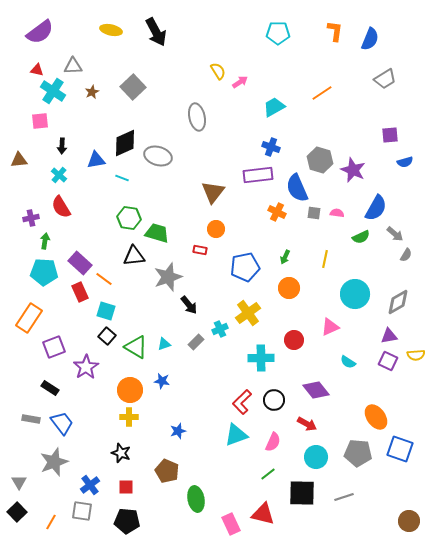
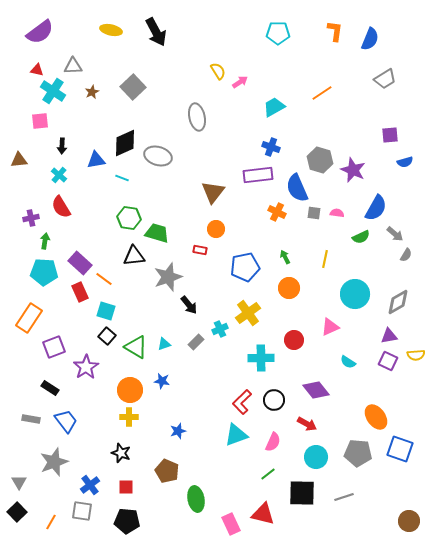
green arrow at (285, 257): rotated 128 degrees clockwise
blue trapezoid at (62, 423): moved 4 px right, 2 px up
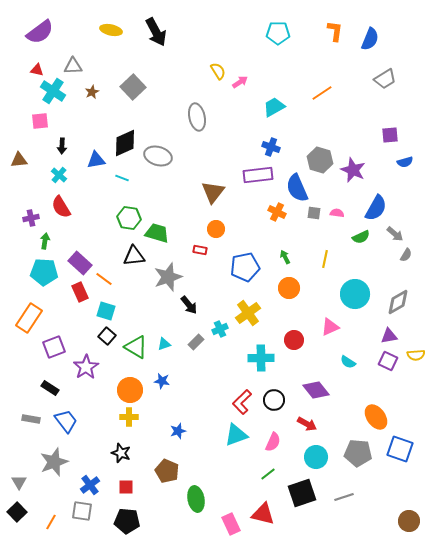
black square at (302, 493): rotated 20 degrees counterclockwise
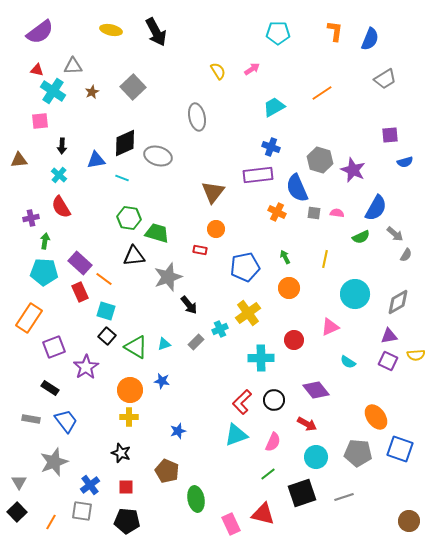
pink arrow at (240, 82): moved 12 px right, 13 px up
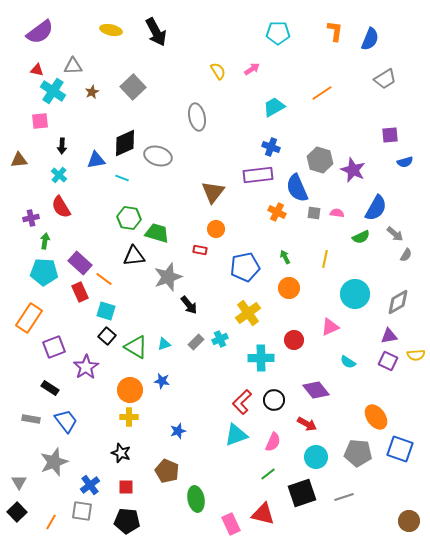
cyan cross at (220, 329): moved 10 px down
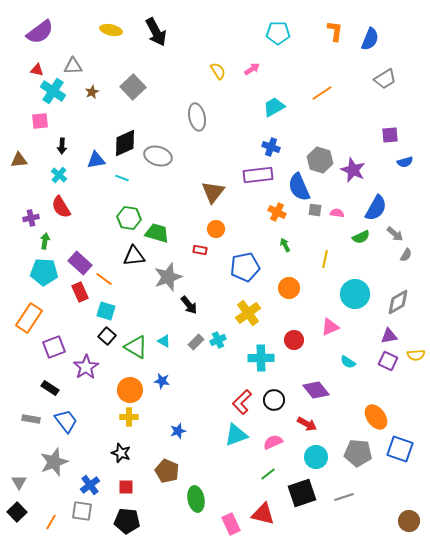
blue semicircle at (297, 188): moved 2 px right, 1 px up
gray square at (314, 213): moved 1 px right, 3 px up
green arrow at (285, 257): moved 12 px up
cyan cross at (220, 339): moved 2 px left, 1 px down
cyan triangle at (164, 344): moved 3 px up; rotated 48 degrees clockwise
pink semicircle at (273, 442): rotated 138 degrees counterclockwise
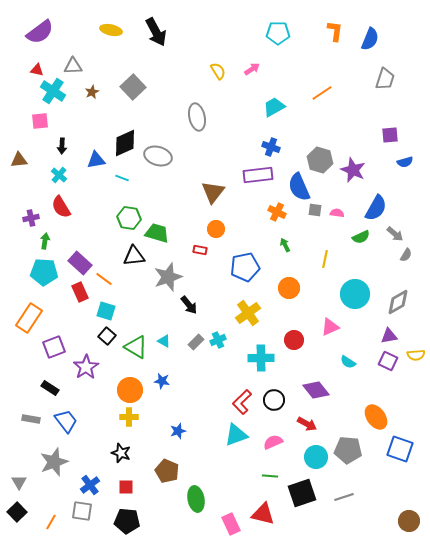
gray trapezoid at (385, 79): rotated 40 degrees counterclockwise
gray pentagon at (358, 453): moved 10 px left, 3 px up
green line at (268, 474): moved 2 px right, 2 px down; rotated 42 degrees clockwise
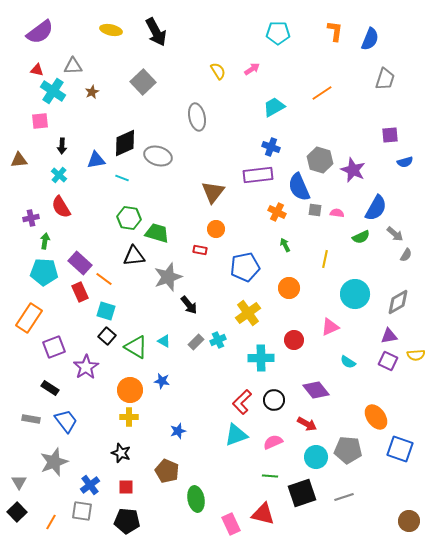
gray square at (133, 87): moved 10 px right, 5 px up
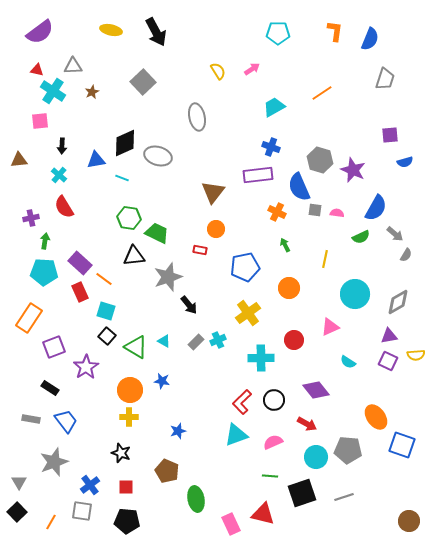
red semicircle at (61, 207): moved 3 px right
green trapezoid at (157, 233): rotated 10 degrees clockwise
blue square at (400, 449): moved 2 px right, 4 px up
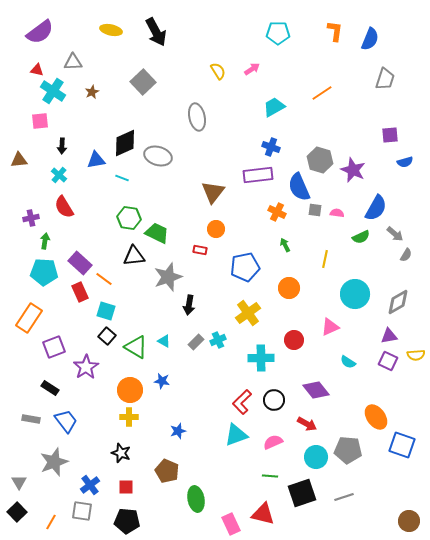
gray triangle at (73, 66): moved 4 px up
black arrow at (189, 305): rotated 48 degrees clockwise
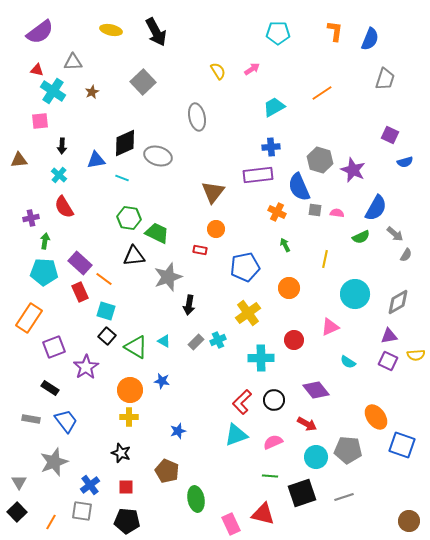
purple square at (390, 135): rotated 30 degrees clockwise
blue cross at (271, 147): rotated 24 degrees counterclockwise
